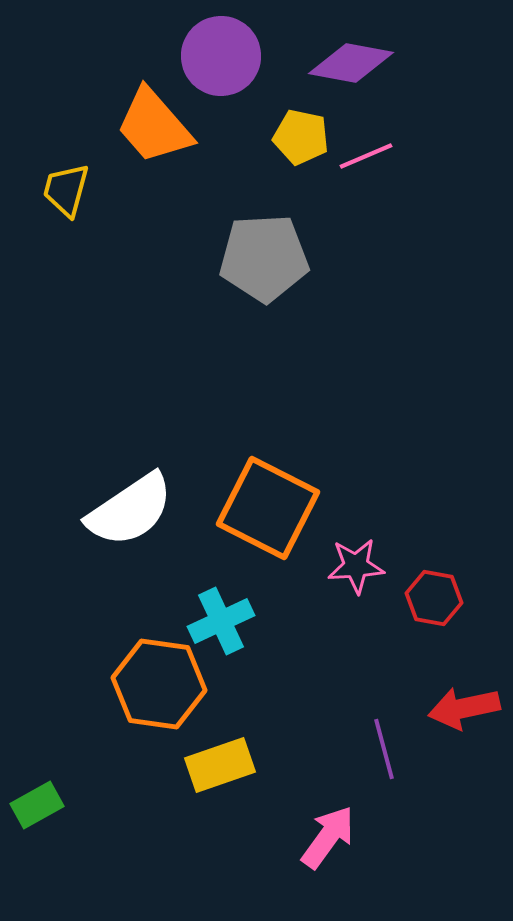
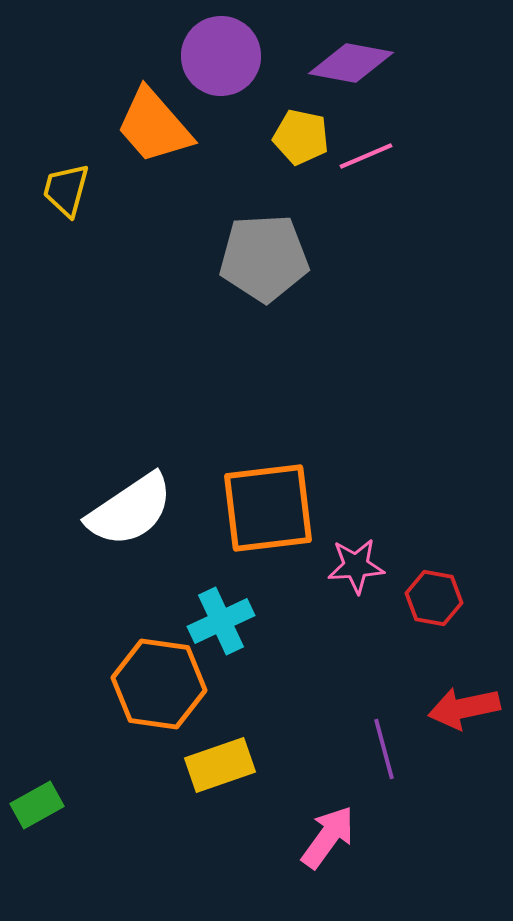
orange square: rotated 34 degrees counterclockwise
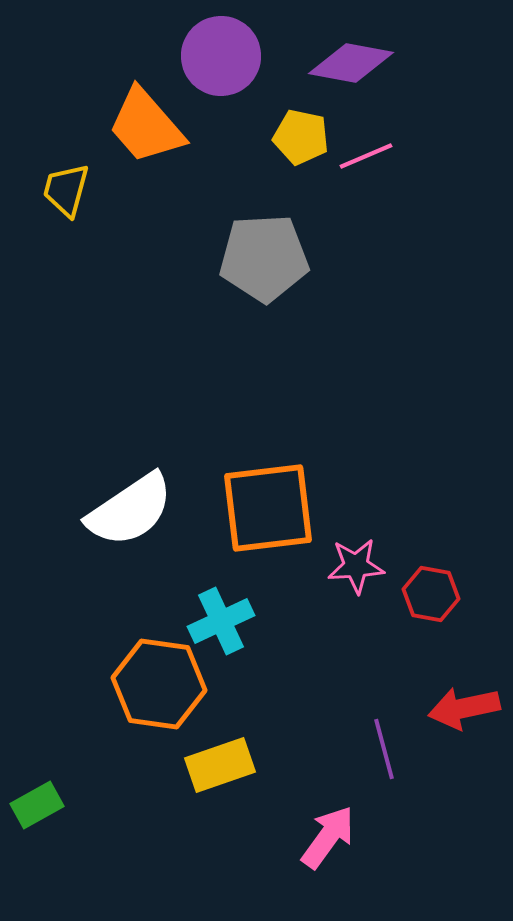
orange trapezoid: moved 8 px left
red hexagon: moved 3 px left, 4 px up
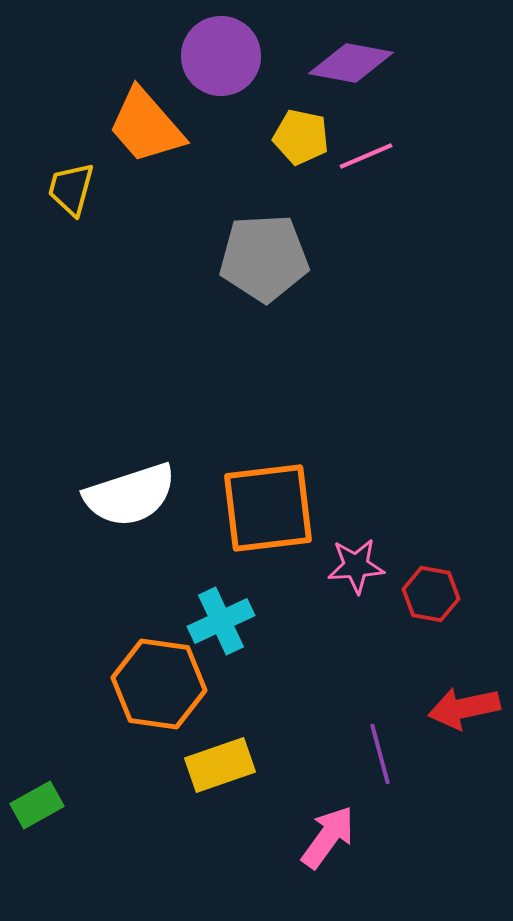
yellow trapezoid: moved 5 px right, 1 px up
white semicircle: moved 15 px up; rotated 16 degrees clockwise
purple line: moved 4 px left, 5 px down
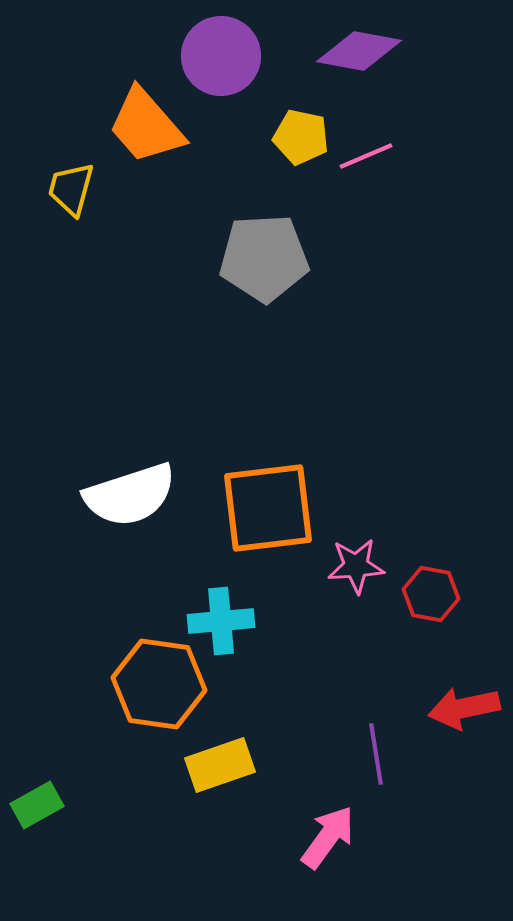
purple diamond: moved 8 px right, 12 px up
cyan cross: rotated 20 degrees clockwise
purple line: moved 4 px left; rotated 6 degrees clockwise
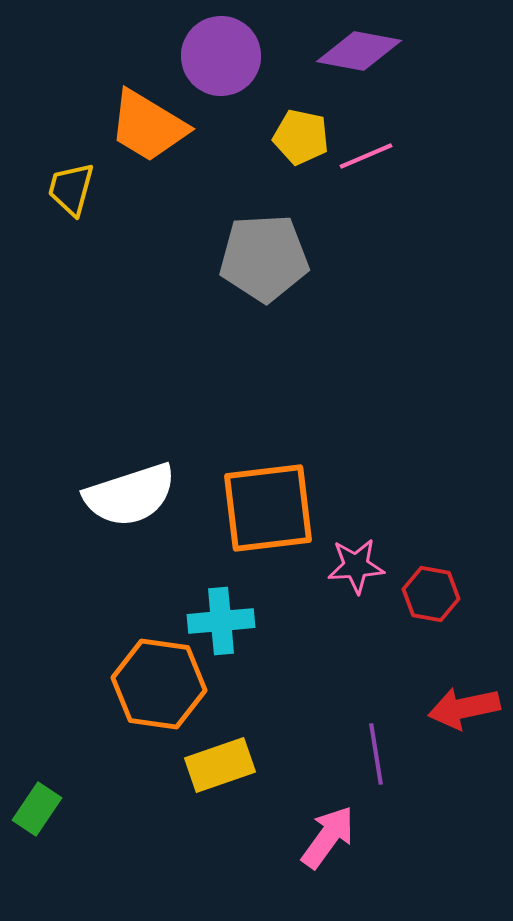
orange trapezoid: moved 2 px right; rotated 18 degrees counterclockwise
green rectangle: moved 4 px down; rotated 27 degrees counterclockwise
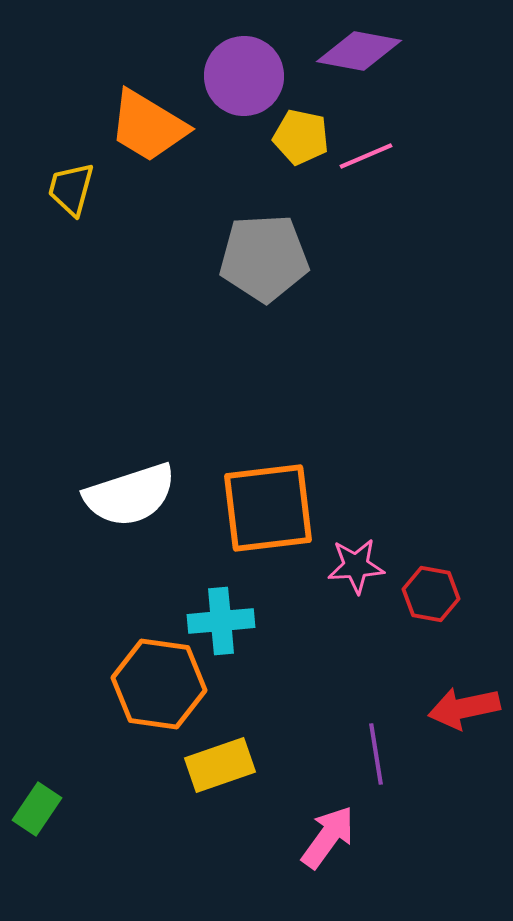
purple circle: moved 23 px right, 20 px down
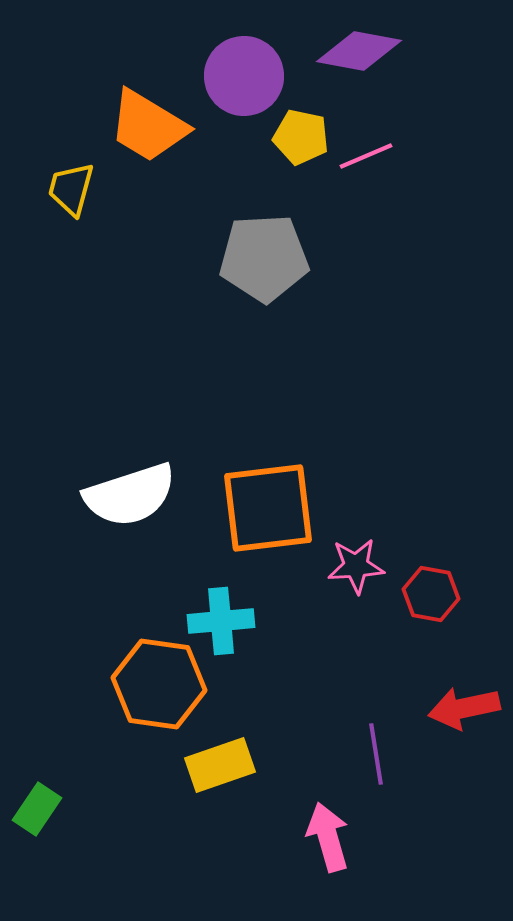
pink arrow: rotated 52 degrees counterclockwise
